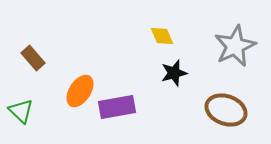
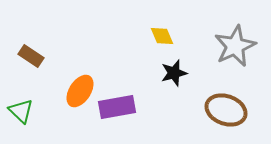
brown rectangle: moved 2 px left, 2 px up; rotated 15 degrees counterclockwise
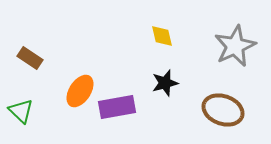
yellow diamond: rotated 10 degrees clockwise
brown rectangle: moved 1 px left, 2 px down
black star: moved 9 px left, 10 px down
brown ellipse: moved 3 px left
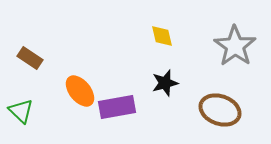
gray star: rotated 12 degrees counterclockwise
orange ellipse: rotated 72 degrees counterclockwise
brown ellipse: moved 3 px left
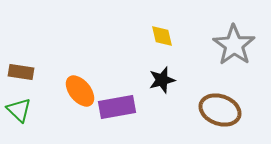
gray star: moved 1 px left, 1 px up
brown rectangle: moved 9 px left, 14 px down; rotated 25 degrees counterclockwise
black star: moved 3 px left, 3 px up
green triangle: moved 2 px left, 1 px up
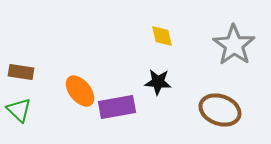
black star: moved 4 px left, 2 px down; rotated 20 degrees clockwise
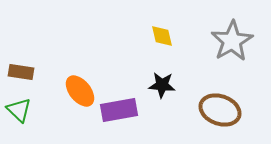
gray star: moved 2 px left, 4 px up; rotated 6 degrees clockwise
black star: moved 4 px right, 3 px down
purple rectangle: moved 2 px right, 3 px down
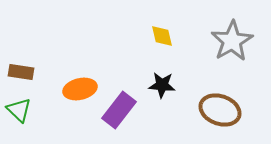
orange ellipse: moved 2 px up; rotated 64 degrees counterclockwise
purple rectangle: rotated 42 degrees counterclockwise
